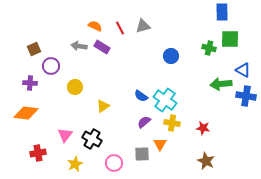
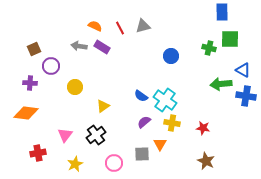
black cross: moved 4 px right, 4 px up; rotated 24 degrees clockwise
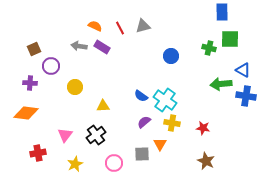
yellow triangle: rotated 32 degrees clockwise
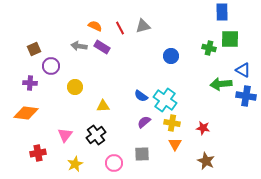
orange triangle: moved 15 px right
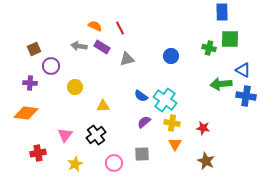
gray triangle: moved 16 px left, 33 px down
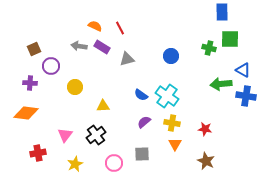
blue semicircle: moved 1 px up
cyan cross: moved 2 px right, 4 px up
red star: moved 2 px right, 1 px down
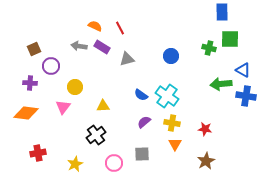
pink triangle: moved 2 px left, 28 px up
brown star: rotated 18 degrees clockwise
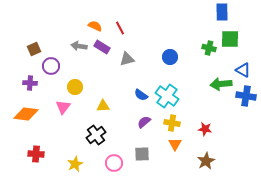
blue circle: moved 1 px left, 1 px down
orange diamond: moved 1 px down
red cross: moved 2 px left, 1 px down; rotated 14 degrees clockwise
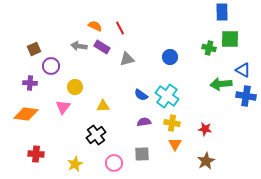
purple semicircle: rotated 32 degrees clockwise
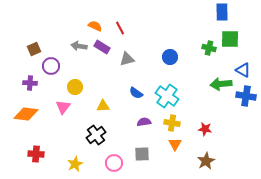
blue semicircle: moved 5 px left, 2 px up
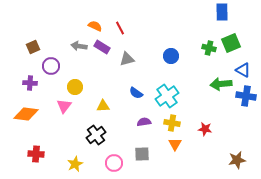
green square: moved 1 px right, 4 px down; rotated 24 degrees counterclockwise
brown square: moved 1 px left, 2 px up
blue circle: moved 1 px right, 1 px up
cyan cross: rotated 20 degrees clockwise
pink triangle: moved 1 px right, 1 px up
brown star: moved 31 px right, 1 px up; rotated 18 degrees clockwise
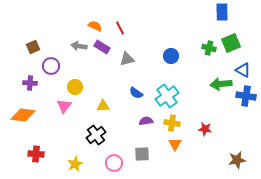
orange diamond: moved 3 px left, 1 px down
purple semicircle: moved 2 px right, 1 px up
